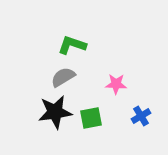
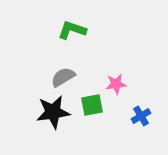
green L-shape: moved 15 px up
pink star: rotated 10 degrees counterclockwise
black star: moved 2 px left
green square: moved 1 px right, 13 px up
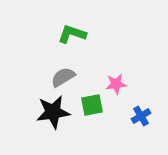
green L-shape: moved 4 px down
